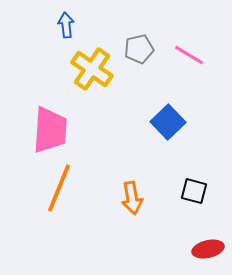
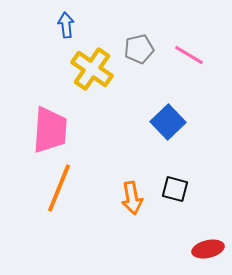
black square: moved 19 px left, 2 px up
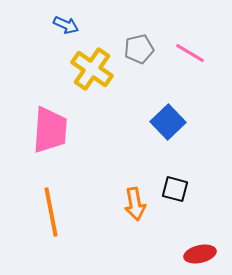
blue arrow: rotated 120 degrees clockwise
pink line: moved 1 px right, 2 px up
orange line: moved 8 px left, 24 px down; rotated 33 degrees counterclockwise
orange arrow: moved 3 px right, 6 px down
red ellipse: moved 8 px left, 5 px down
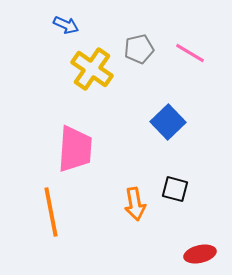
pink trapezoid: moved 25 px right, 19 px down
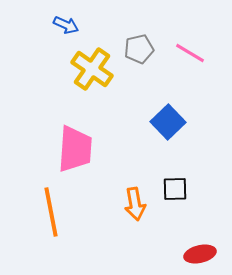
black square: rotated 16 degrees counterclockwise
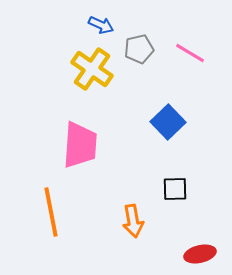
blue arrow: moved 35 px right
pink trapezoid: moved 5 px right, 4 px up
orange arrow: moved 2 px left, 17 px down
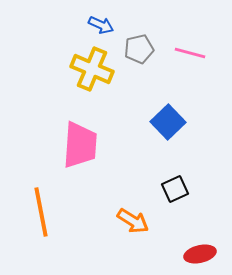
pink line: rotated 16 degrees counterclockwise
yellow cross: rotated 12 degrees counterclockwise
black square: rotated 24 degrees counterclockwise
orange line: moved 10 px left
orange arrow: rotated 48 degrees counterclockwise
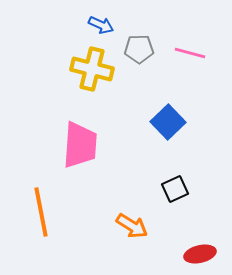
gray pentagon: rotated 12 degrees clockwise
yellow cross: rotated 9 degrees counterclockwise
orange arrow: moved 1 px left, 5 px down
